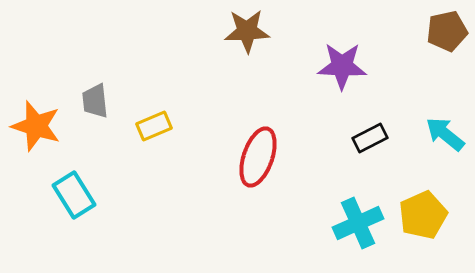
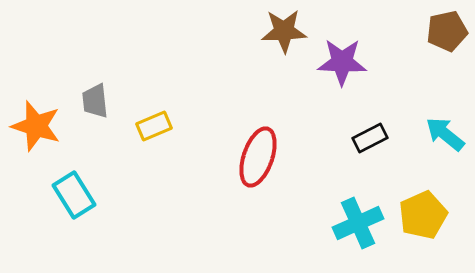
brown star: moved 37 px right
purple star: moved 4 px up
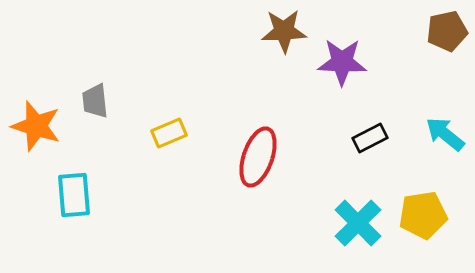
yellow rectangle: moved 15 px right, 7 px down
cyan rectangle: rotated 27 degrees clockwise
yellow pentagon: rotated 15 degrees clockwise
cyan cross: rotated 21 degrees counterclockwise
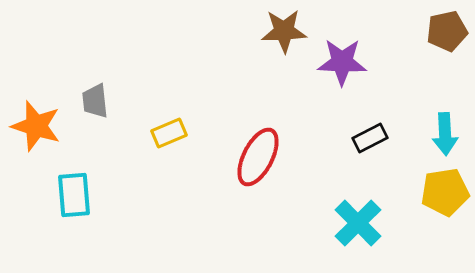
cyan arrow: rotated 132 degrees counterclockwise
red ellipse: rotated 8 degrees clockwise
yellow pentagon: moved 22 px right, 23 px up
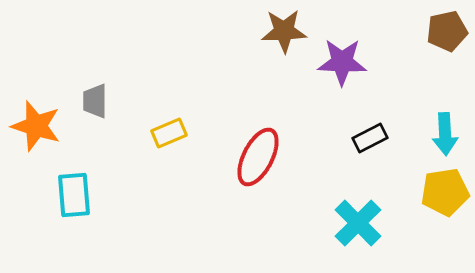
gray trapezoid: rotated 6 degrees clockwise
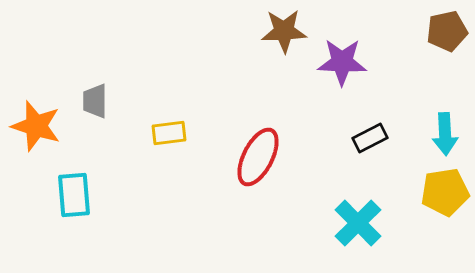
yellow rectangle: rotated 16 degrees clockwise
